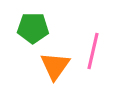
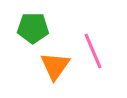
pink line: rotated 36 degrees counterclockwise
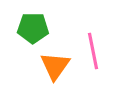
pink line: rotated 12 degrees clockwise
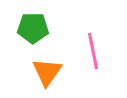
orange triangle: moved 8 px left, 6 px down
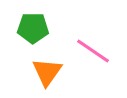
pink line: rotated 45 degrees counterclockwise
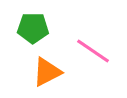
orange triangle: rotated 28 degrees clockwise
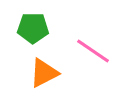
orange triangle: moved 3 px left, 1 px down
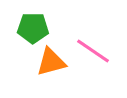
orange triangle: moved 7 px right, 11 px up; rotated 12 degrees clockwise
